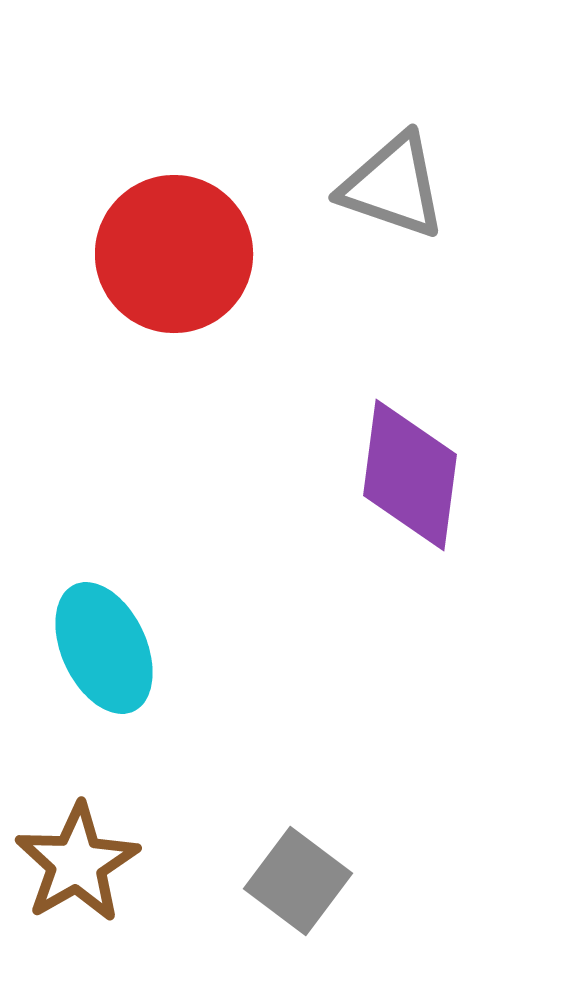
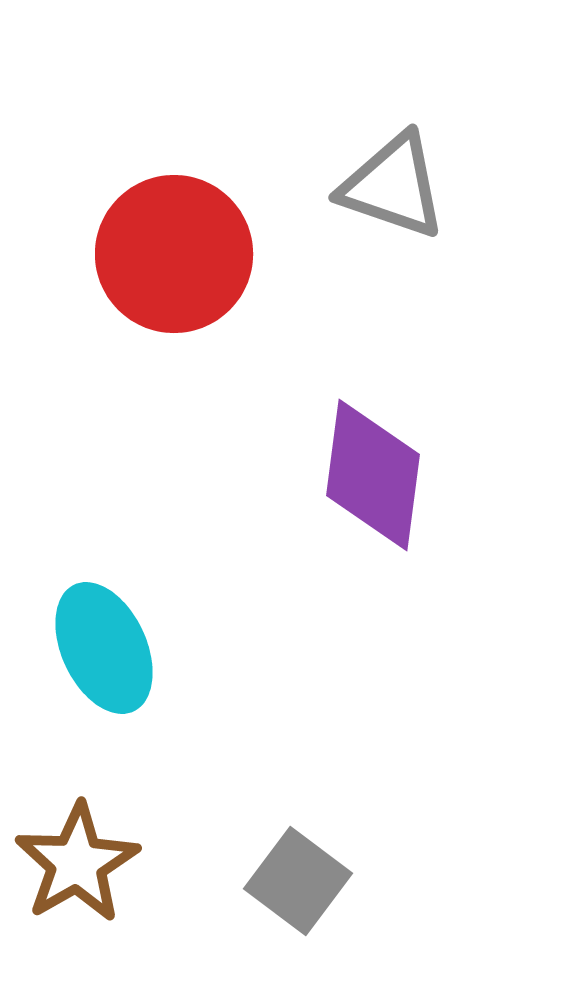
purple diamond: moved 37 px left
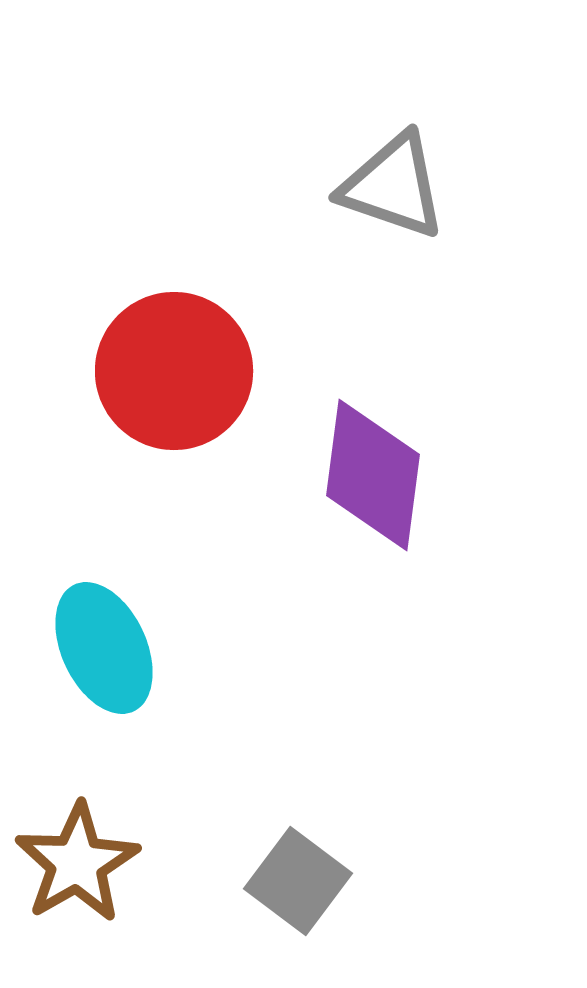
red circle: moved 117 px down
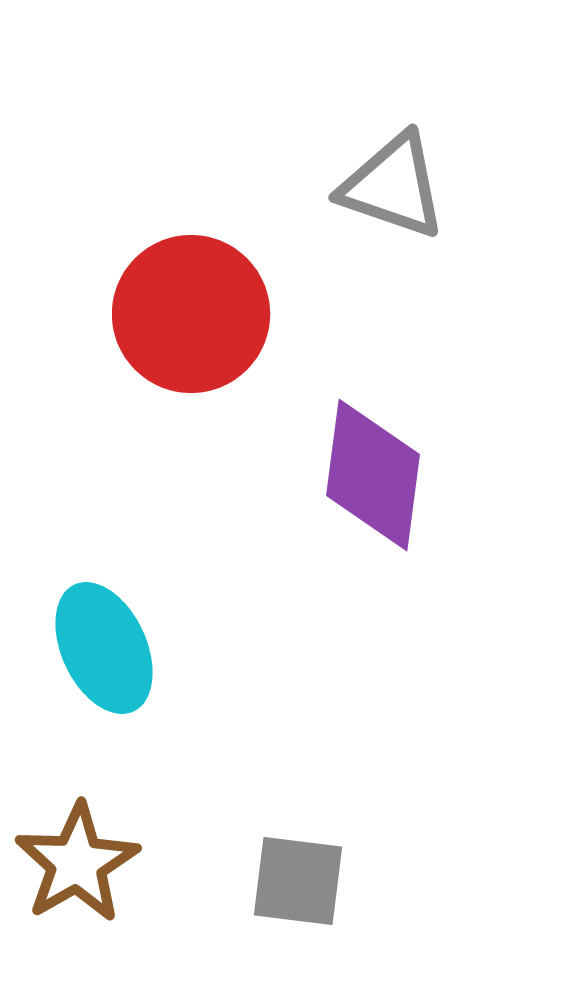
red circle: moved 17 px right, 57 px up
gray square: rotated 30 degrees counterclockwise
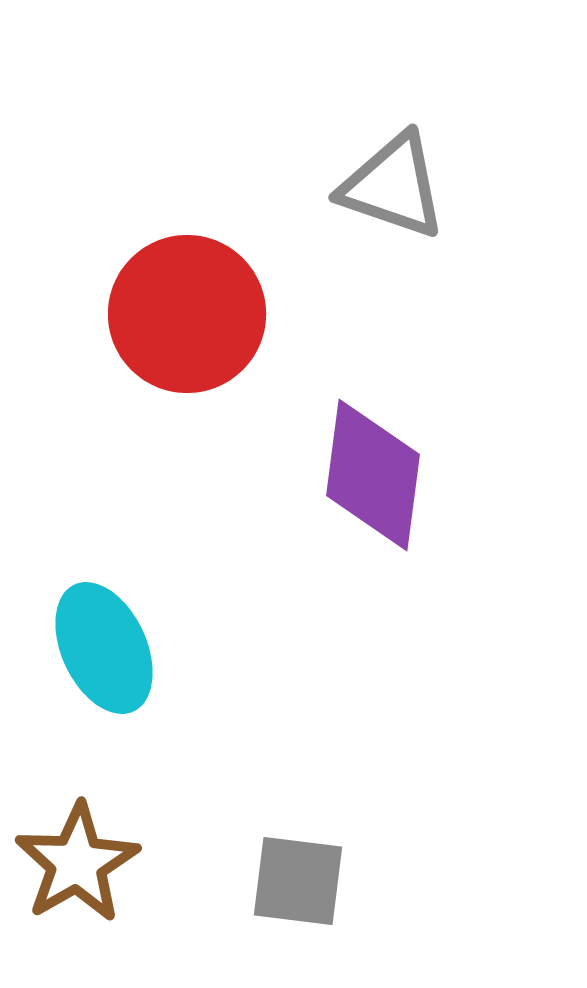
red circle: moved 4 px left
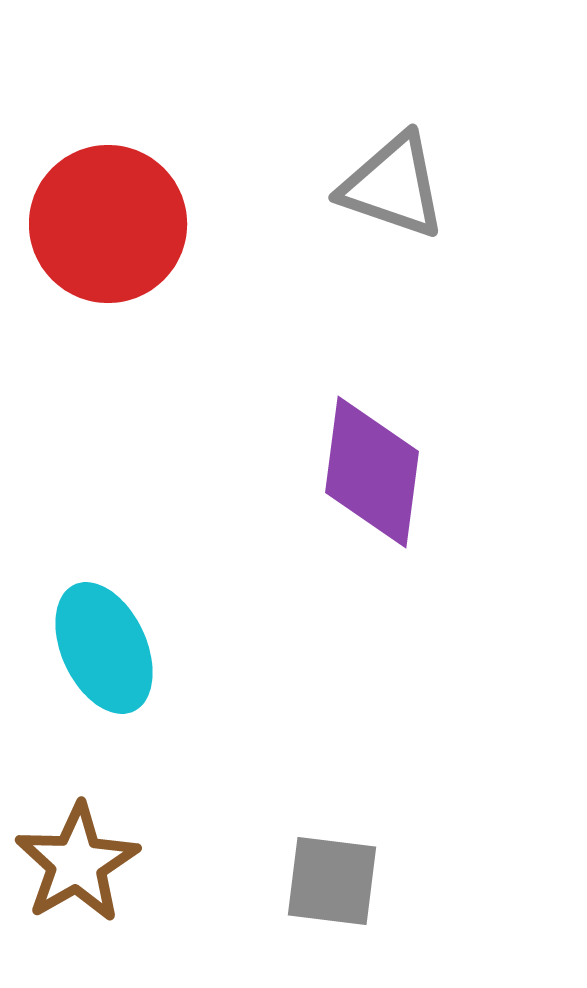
red circle: moved 79 px left, 90 px up
purple diamond: moved 1 px left, 3 px up
gray square: moved 34 px right
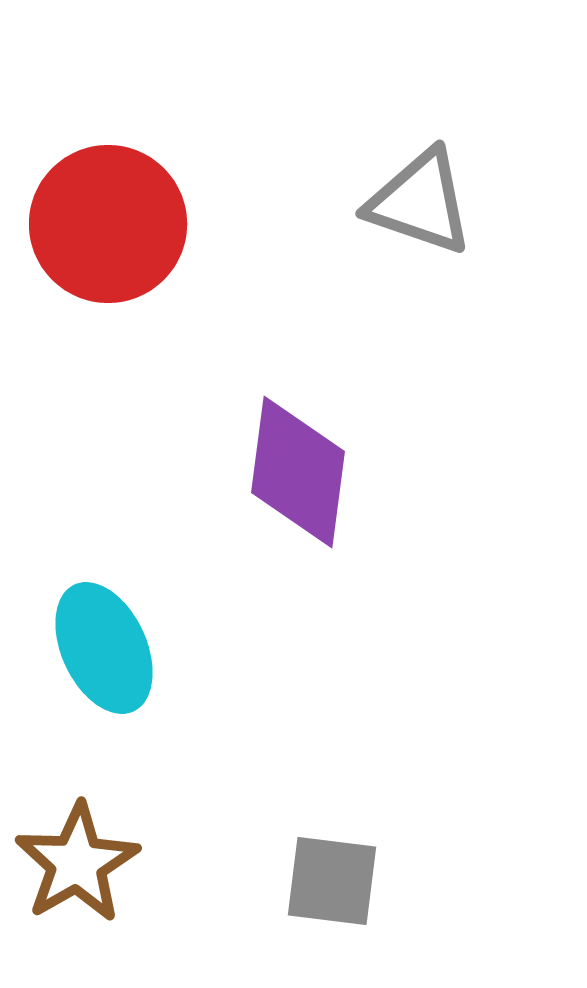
gray triangle: moved 27 px right, 16 px down
purple diamond: moved 74 px left
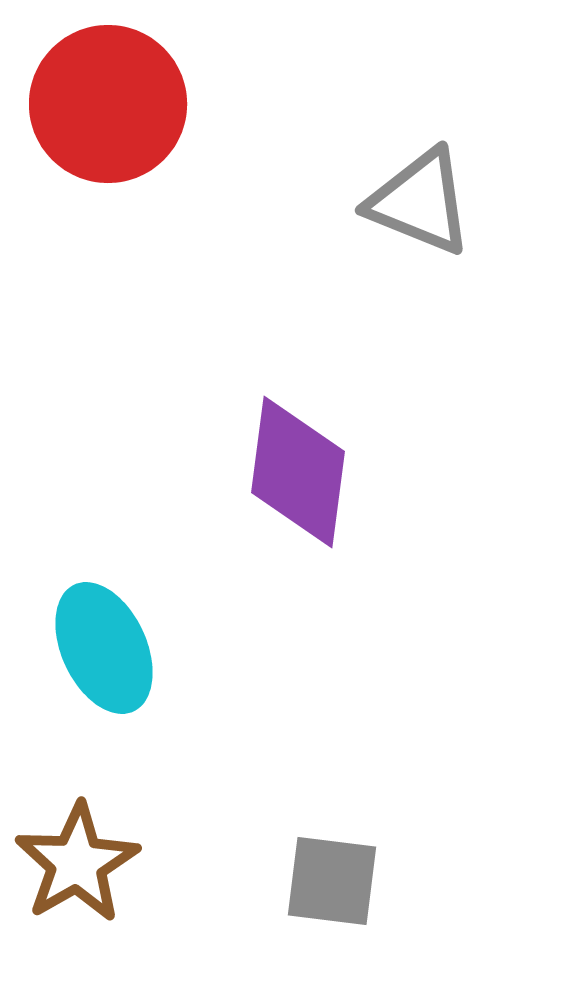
gray triangle: rotated 3 degrees clockwise
red circle: moved 120 px up
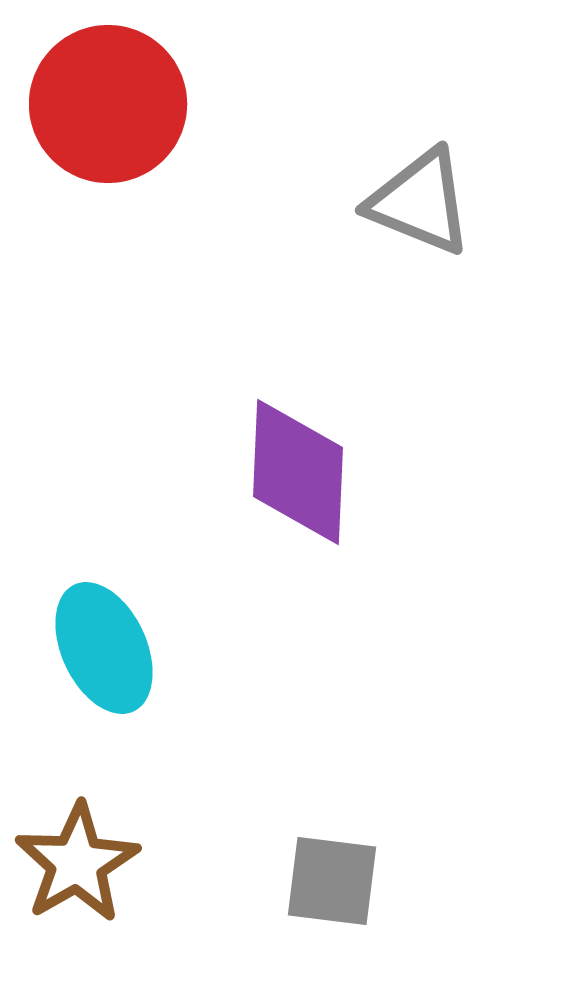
purple diamond: rotated 5 degrees counterclockwise
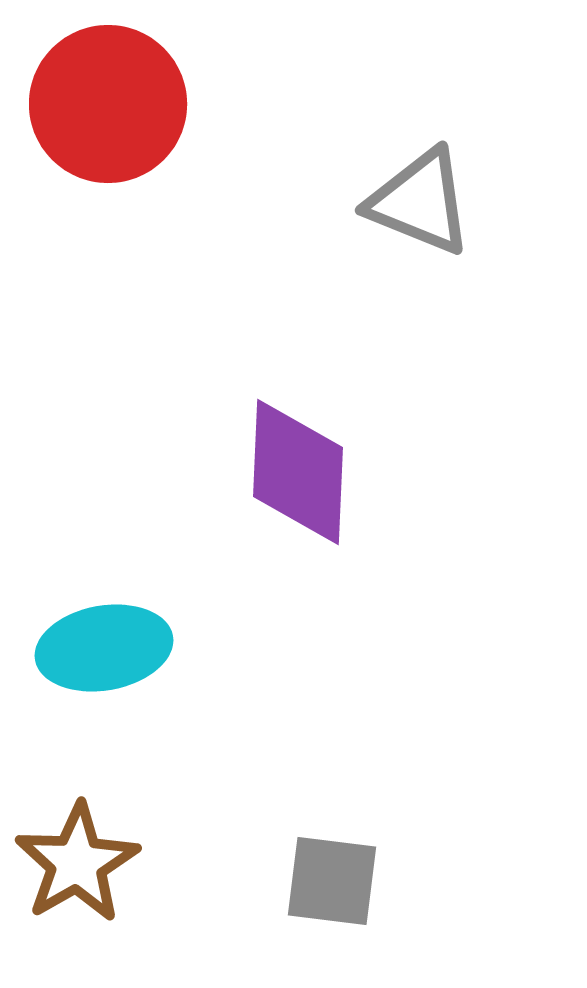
cyan ellipse: rotated 75 degrees counterclockwise
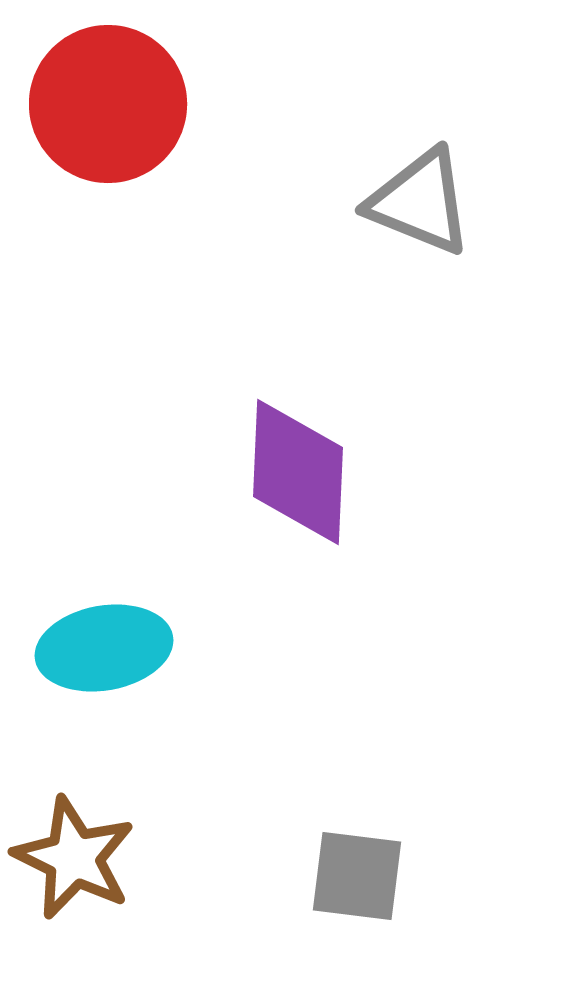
brown star: moved 3 px left, 5 px up; rotated 16 degrees counterclockwise
gray square: moved 25 px right, 5 px up
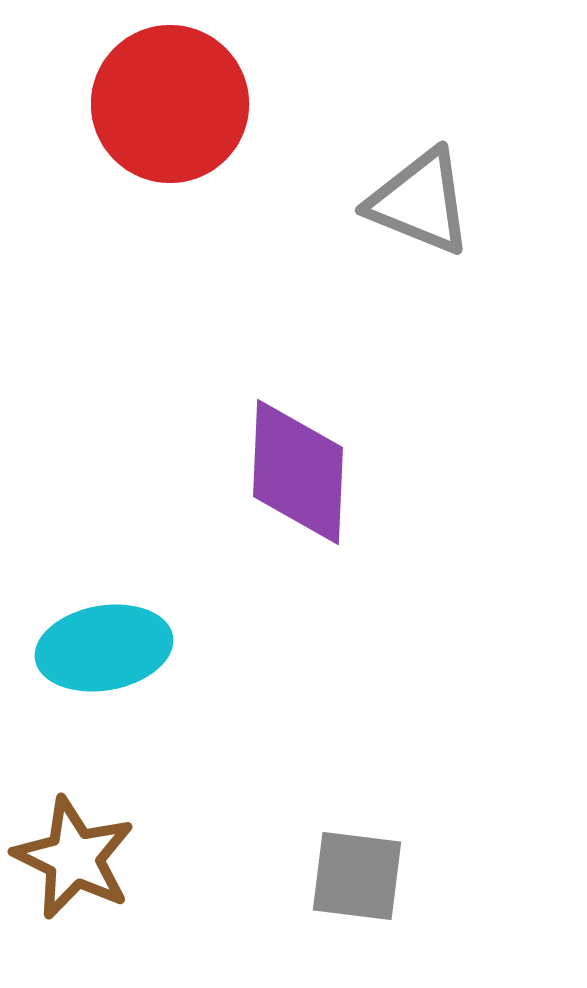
red circle: moved 62 px right
